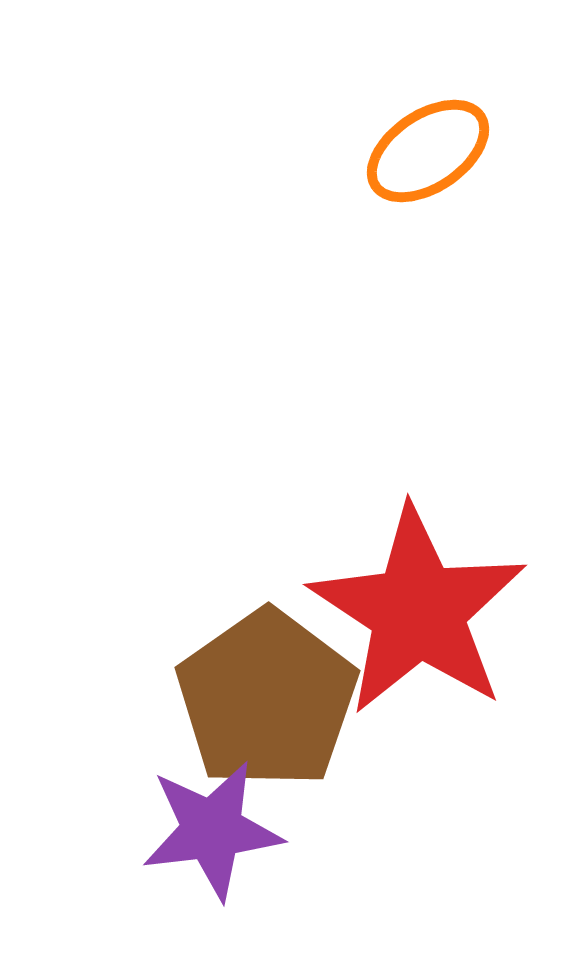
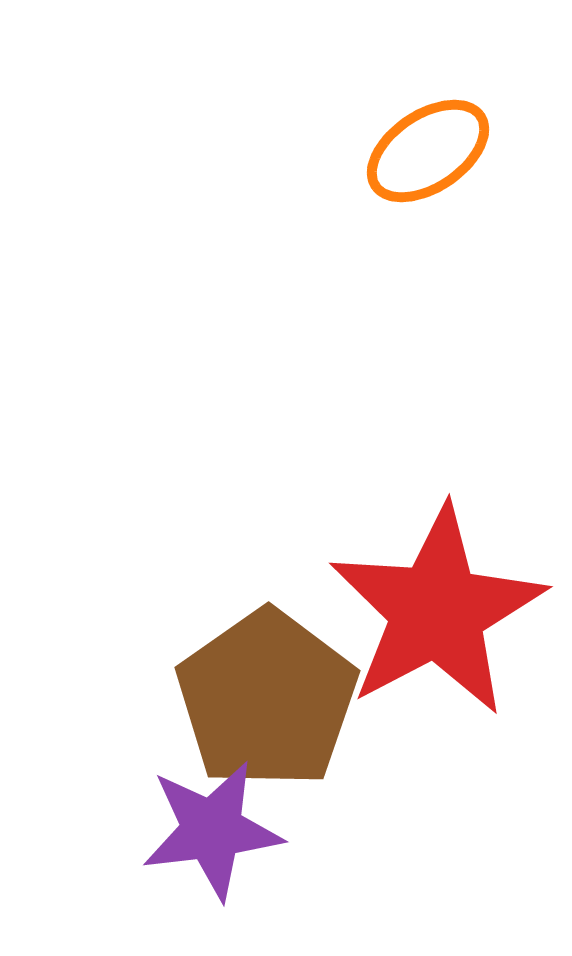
red star: moved 19 px right; rotated 11 degrees clockwise
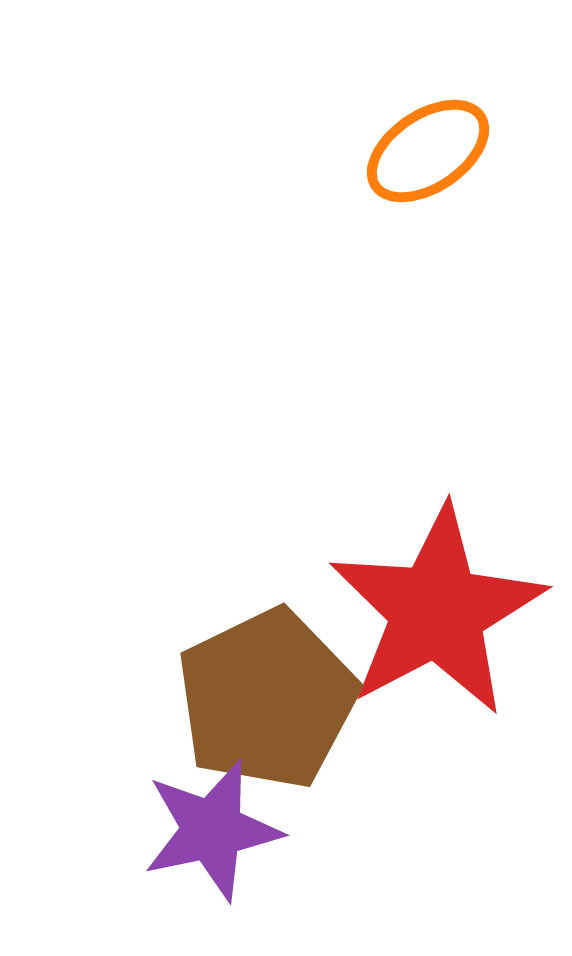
brown pentagon: rotated 9 degrees clockwise
purple star: rotated 5 degrees counterclockwise
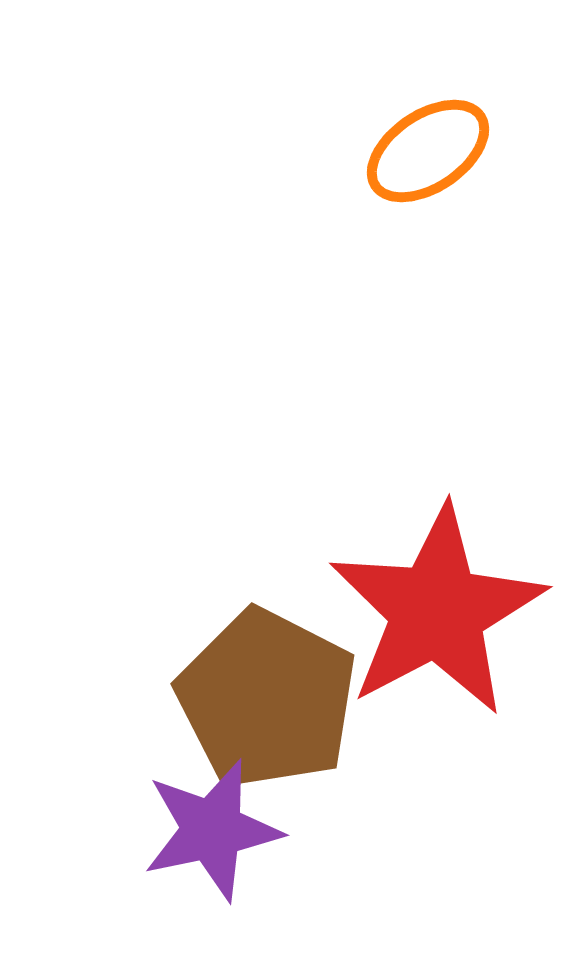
brown pentagon: rotated 19 degrees counterclockwise
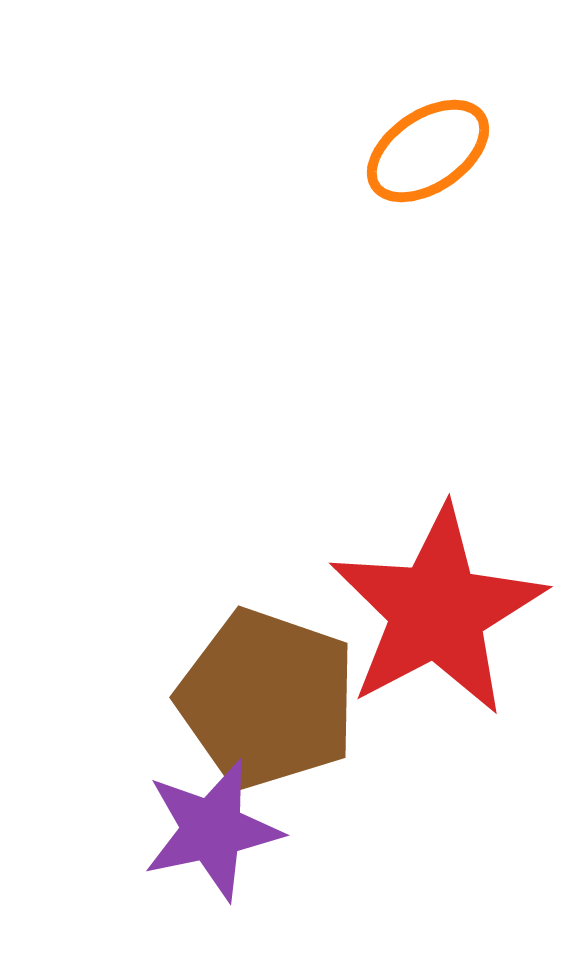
brown pentagon: rotated 8 degrees counterclockwise
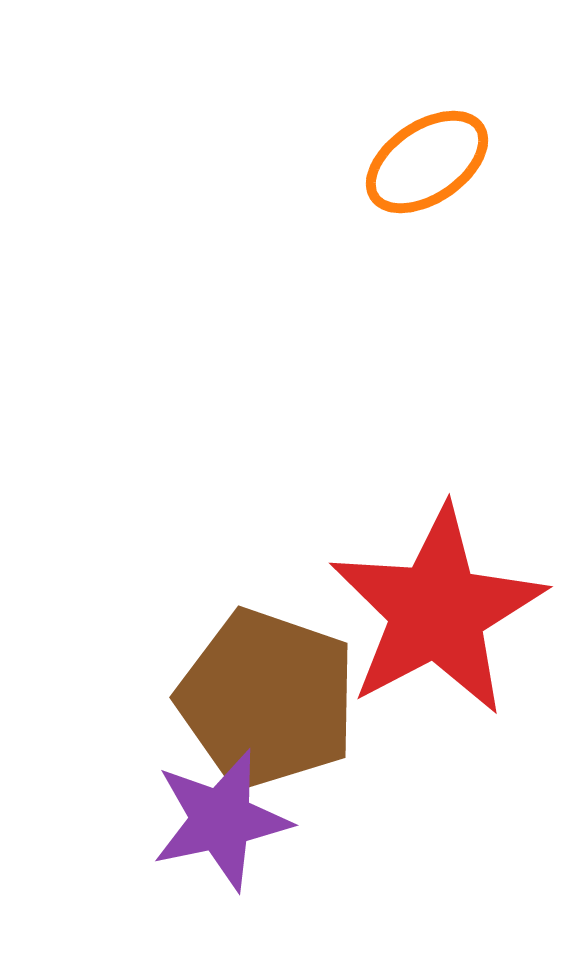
orange ellipse: moved 1 px left, 11 px down
purple star: moved 9 px right, 10 px up
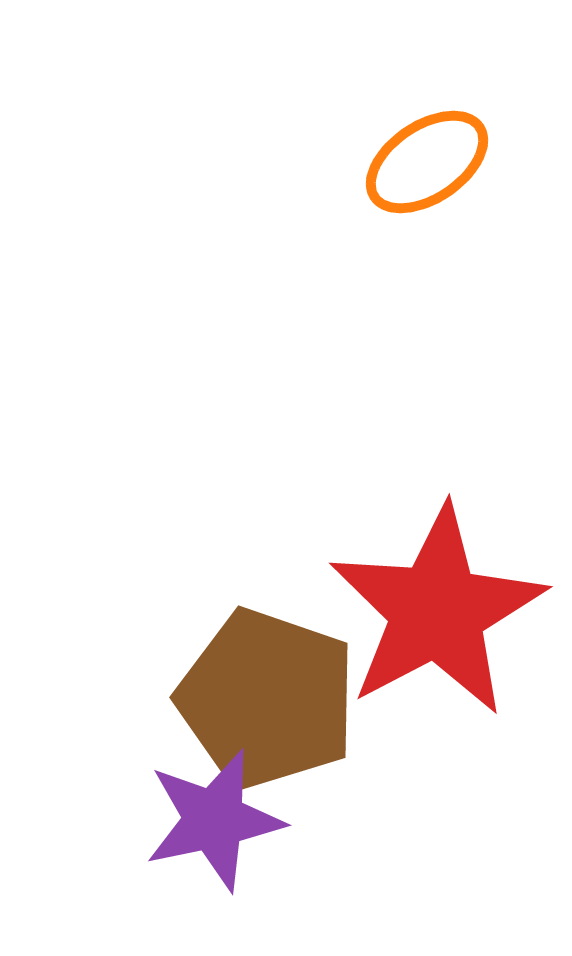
purple star: moved 7 px left
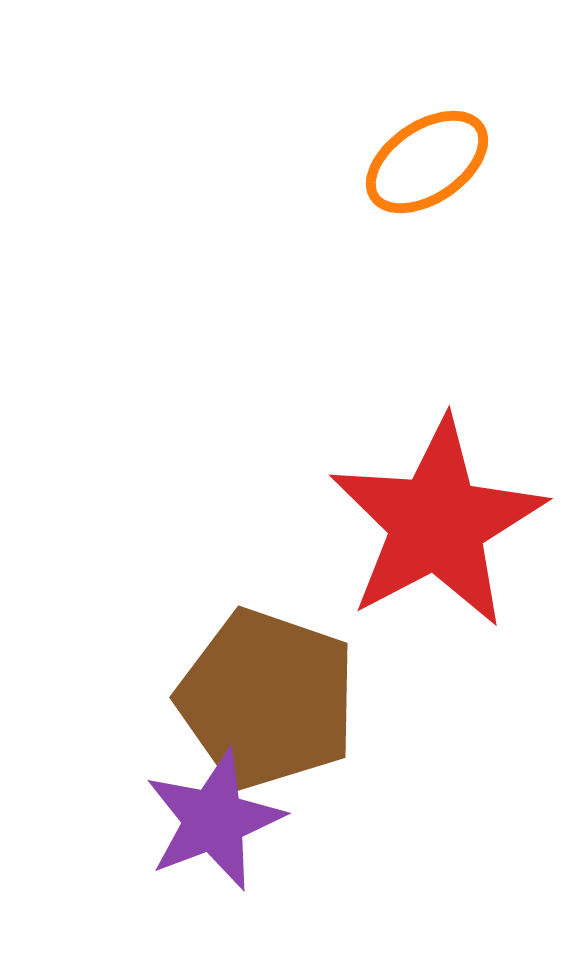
red star: moved 88 px up
purple star: rotated 9 degrees counterclockwise
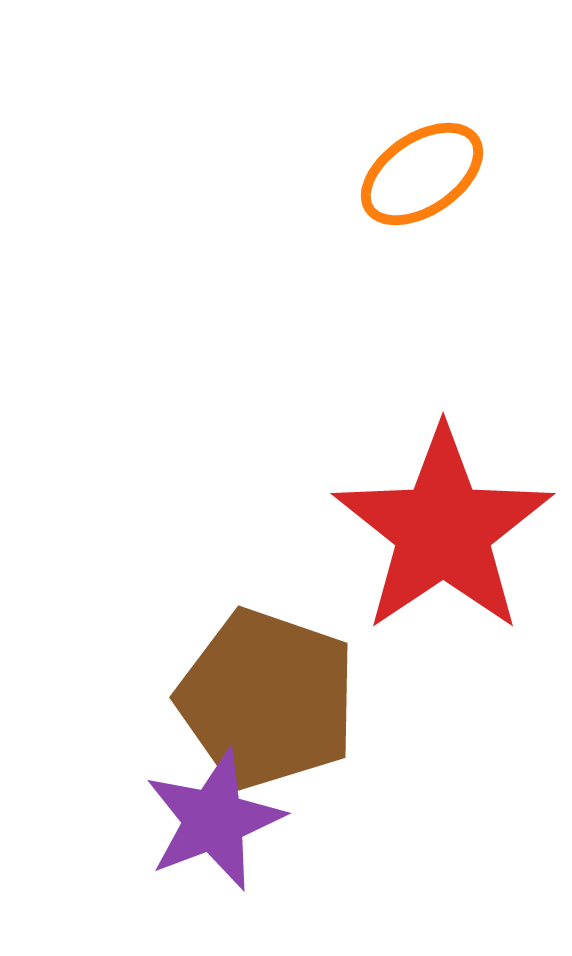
orange ellipse: moved 5 px left, 12 px down
red star: moved 6 px right, 7 px down; rotated 6 degrees counterclockwise
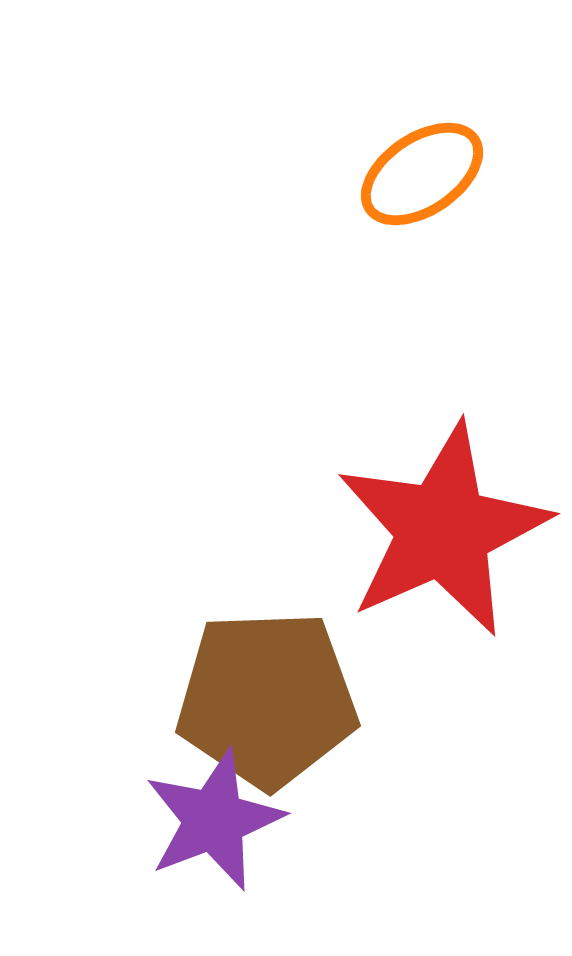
red star: rotated 10 degrees clockwise
brown pentagon: rotated 21 degrees counterclockwise
